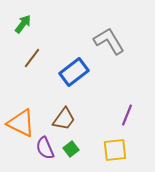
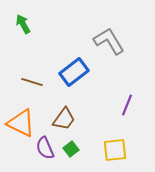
green arrow: rotated 66 degrees counterclockwise
brown line: moved 24 px down; rotated 70 degrees clockwise
purple line: moved 10 px up
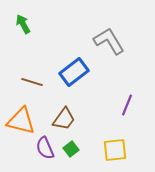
orange triangle: moved 2 px up; rotated 12 degrees counterclockwise
